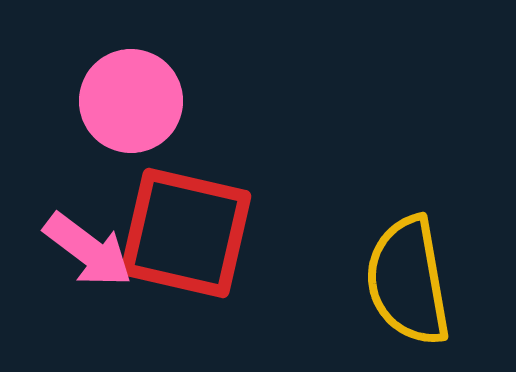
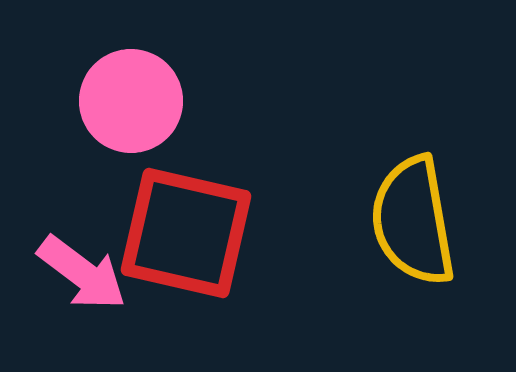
pink arrow: moved 6 px left, 23 px down
yellow semicircle: moved 5 px right, 60 px up
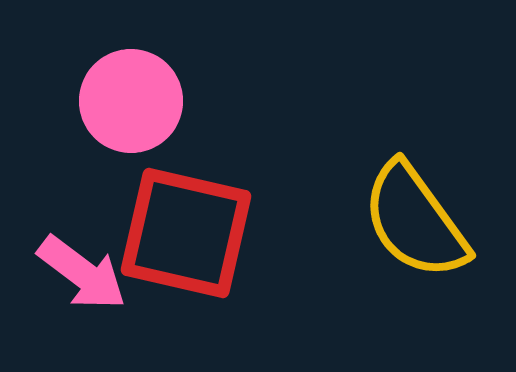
yellow semicircle: moved 2 px right; rotated 26 degrees counterclockwise
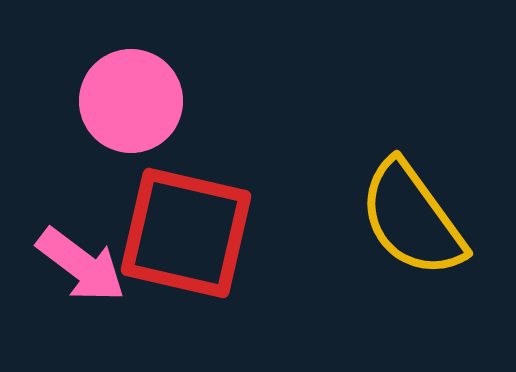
yellow semicircle: moved 3 px left, 2 px up
pink arrow: moved 1 px left, 8 px up
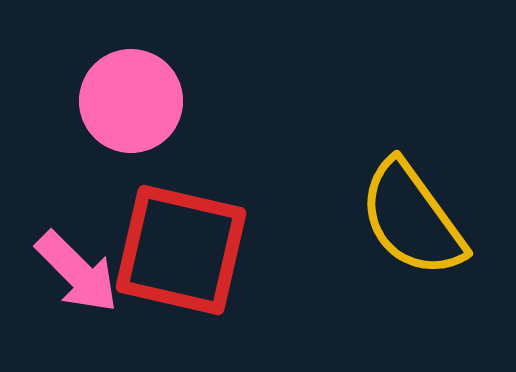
red square: moved 5 px left, 17 px down
pink arrow: moved 4 px left, 7 px down; rotated 8 degrees clockwise
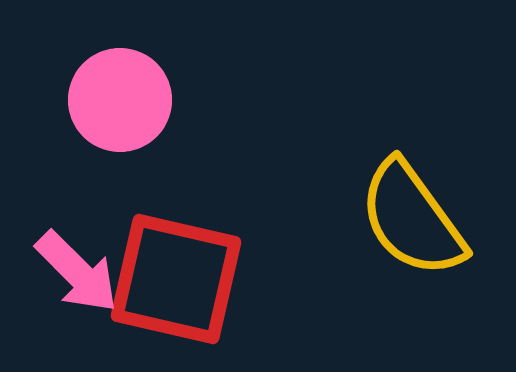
pink circle: moved 11 px left, 1 px up
red square: moved 5 px left, 29 px down
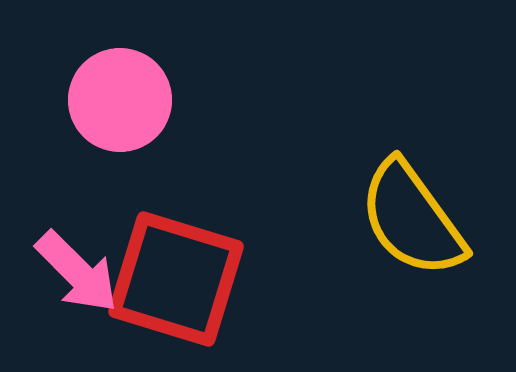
red square: rotated 4 degrees clockwise
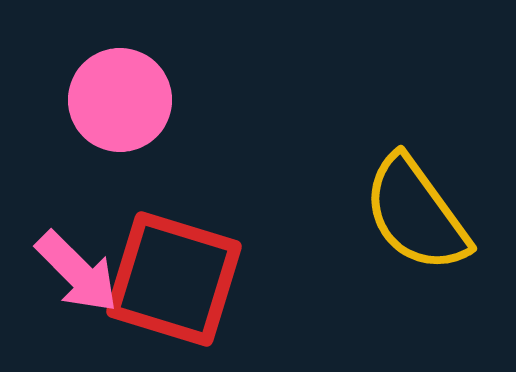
yellow semicircle: moved 4 px right, 5 px up
red square: moved 2 px left
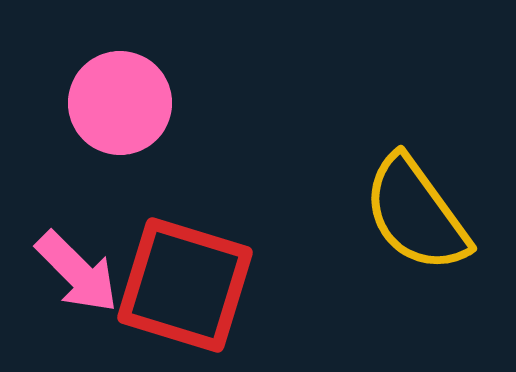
pink circle: moved 3 px down
red square: moved 11 px right, 6 px down
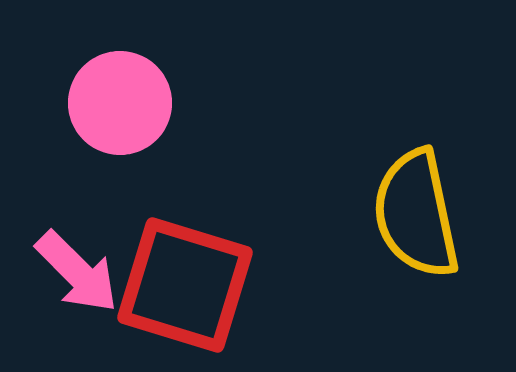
yellow semicircle: rotated 24 degrees clockwise
